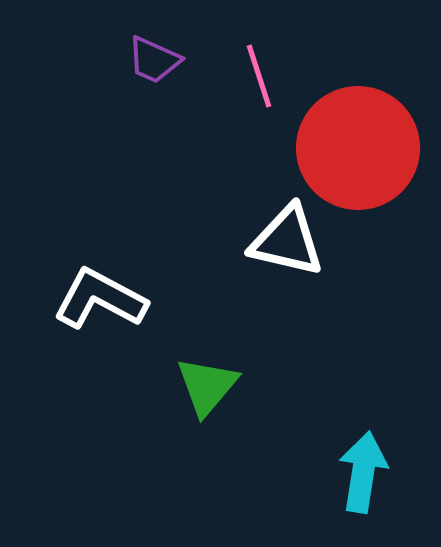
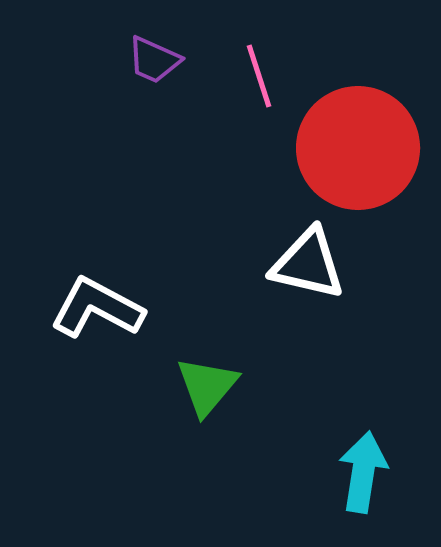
white triangle: moved 21 px right, 23 px down
white L-shape: moved 3 px left, 9 px down
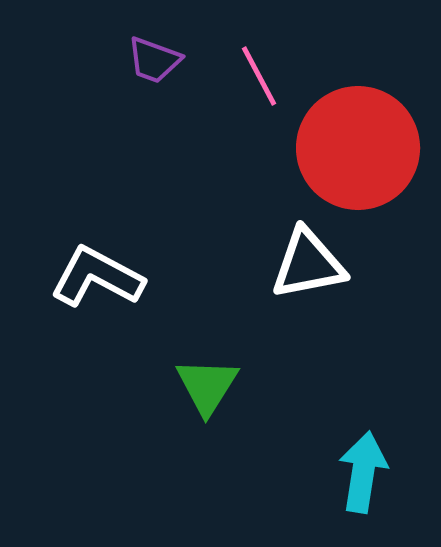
purple trapezoid: rotated 4 degrees counterclockwise
pink line: rotated 10 degrees counterclockwise
white triangle: rotated 24 degrees counterclockwise
white L-shape: moved 31 px up
green triangle: rotated 8 degrees counterclockwise
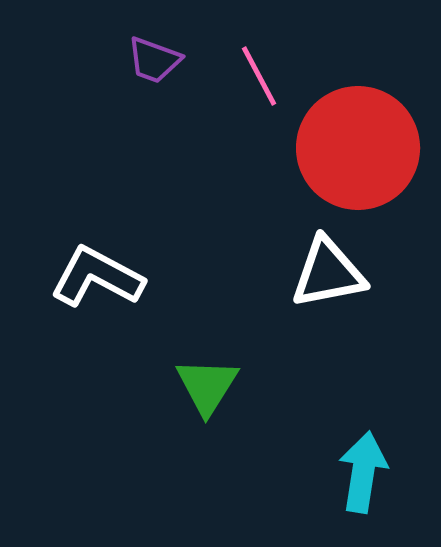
white triangle: moved 20 px right, 9 px down
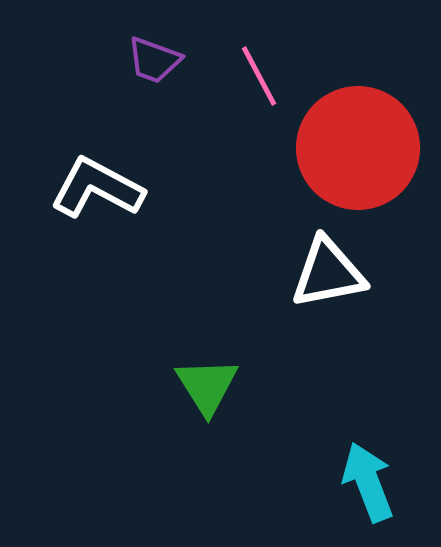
white L-shape: moved 89 px up
green triangle: rotated 4 degrees counterclockwise
cyan arrow: moved 5 px right, 10 px down; rotated 30 degrees counterclockwise
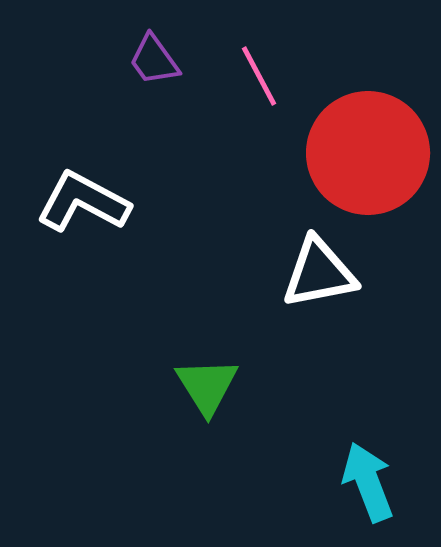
purple trapezoid: rotated 34 degrees clockwise
red circle: moved 10 px right, 5 px down
white L-shape: moved 14 px left, 14 px down
white triangle: moved 9 px left
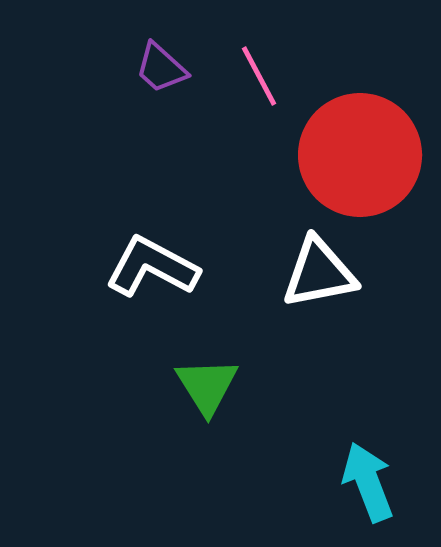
purple trapezoid: moved 7 px right, 8 px down; rotated 12 degrees counterclockwise
red circle: moved 8 px left, 2 px down
white L-shape: moved 69 px right, 65 px down
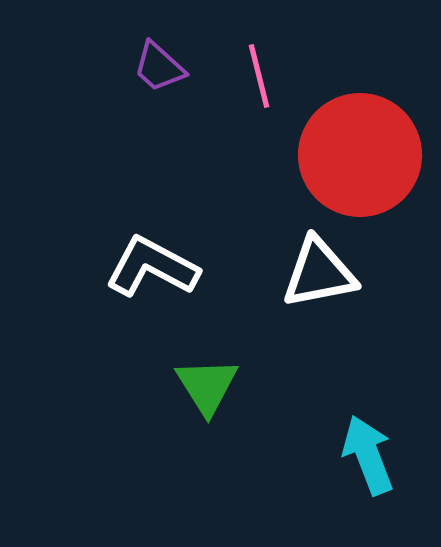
purple trapezoid: moved 2 px left, 1 px up
pink line: rotated 14 degrees clockwise
cyan arrow: moved 27 px up
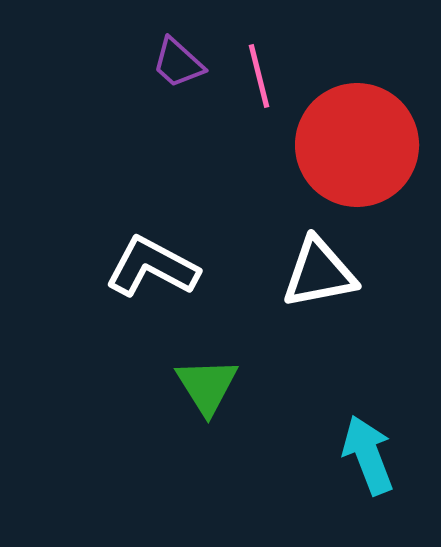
purple trapezoid: moved 19 px right, 4 px up
red circle: moved 3 px left, 10 px up
